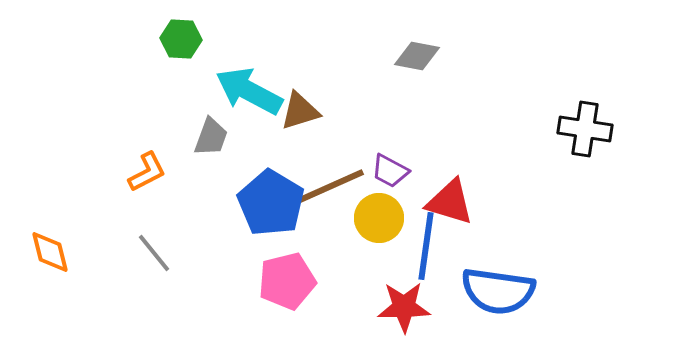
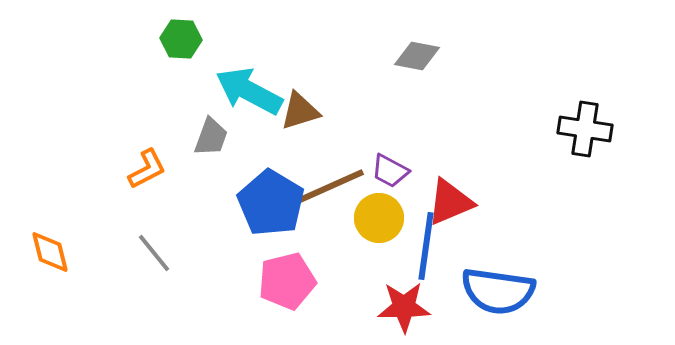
orange L-shape: moved 3 px up
red triangle: rotated 40 degrees counterclockwise
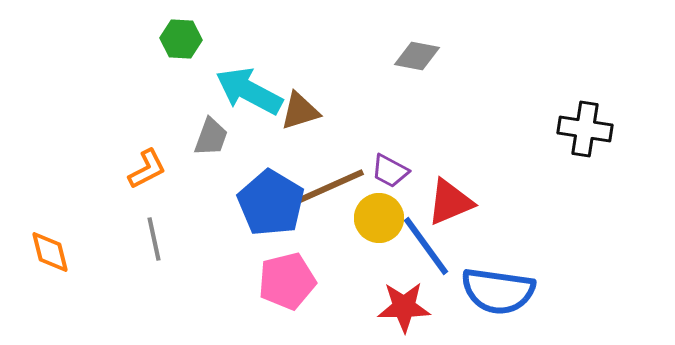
blue line: rotated 44 degrees counterclockwise
gray line: moved 14 px up; rotated 27 degrees clockwise
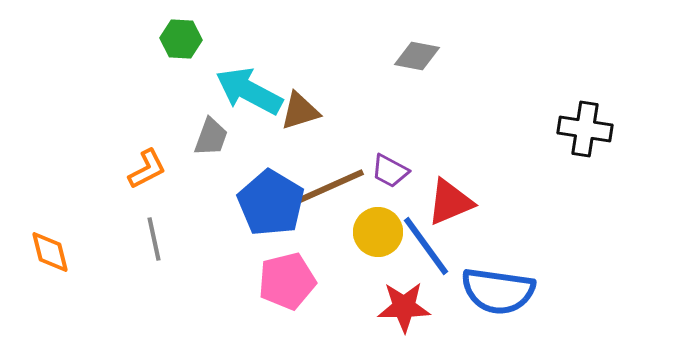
yellow circle: moved 1 px left, 14 px down
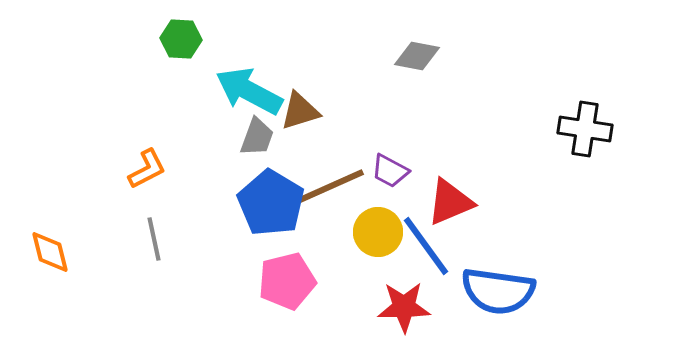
gray trapezoid: moved 46 px right
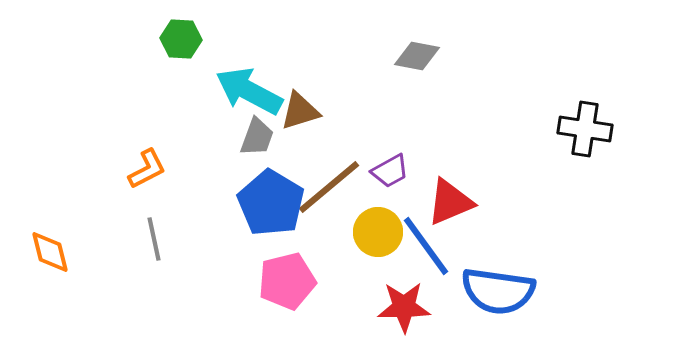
purple trapezoid: rotated 57 degrees counterclockwise
brown line: rotated 16 degrees counterclockwise
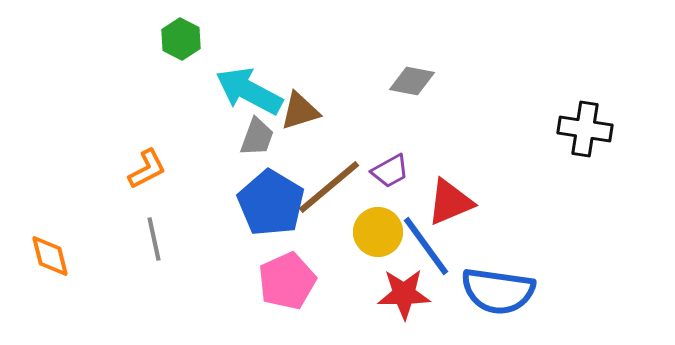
green hexagon: rotated 24 degrees clockwise
gray diamond: moved 5 px left, 25 px down
orange diamond: moved 4 px down
pink pentagon: rotated 10 degrees counterclockwise
red star: moved 13 px up
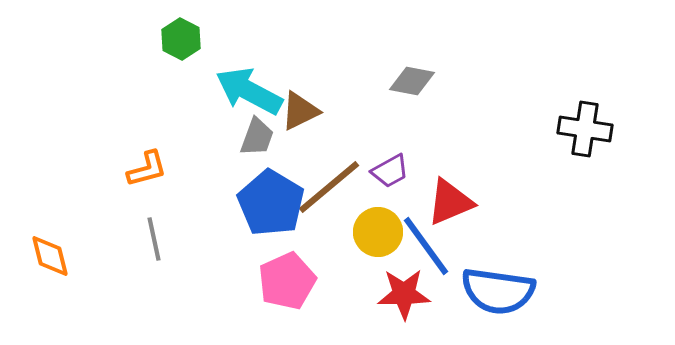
brown triangle: rotated 9 degrees counterclockwise
orange L-shape: rotated 12 degrees clockwise
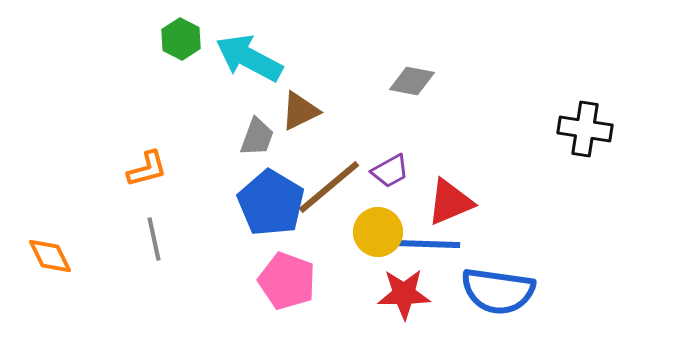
cyan arrow: moved 33 px up
blue line: moved 2 px up; rotated 52 degrees counterclockwise
orange diamond: rotated 12 degrees counterclockwise
pink pentagon: rotated 28 degrees counterclockwise
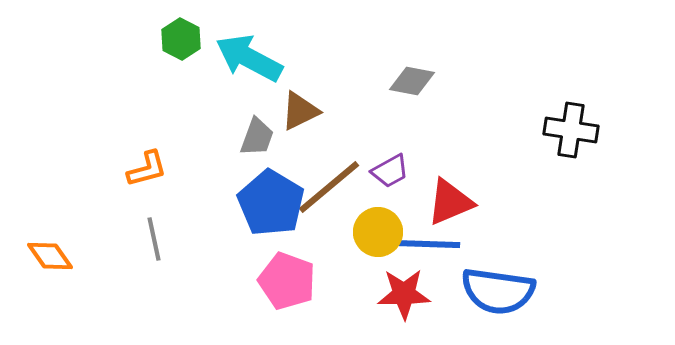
black cross: moved 14 px left, 1 px down
orange diamond: rotated 9 degrees counterclockwise
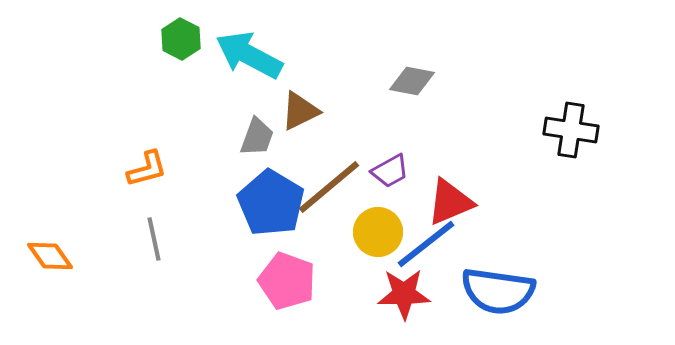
cyan arrow: moved 3 px up
blue line: rotated 40 degrees counterclockwise
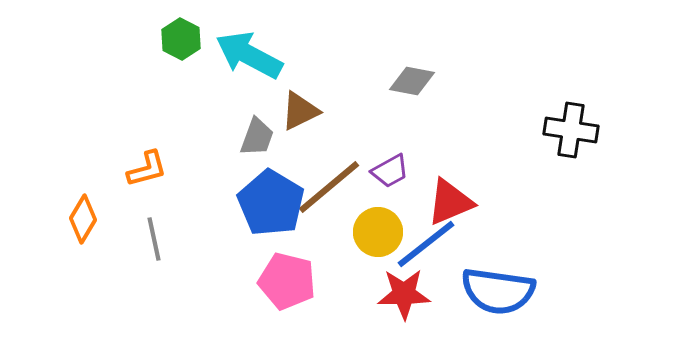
orange diamond: moved 33 px right, 37 px up; rotated 66 degrees clockwise
pink pentagon: rotated 6 degrees counterclockwise
